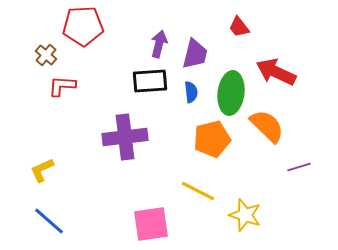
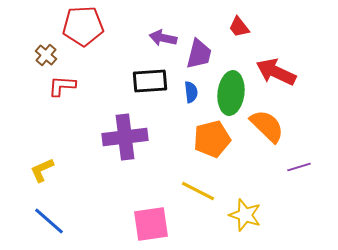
purple arrow: moved 4 px right, 6 px up; rotated 92 degrees counterclockwise
purple trapezoid: moved 4 px right
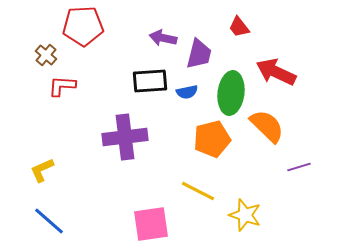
blue semicircle: moved 4 px left; rotated 85 degrees clockwise
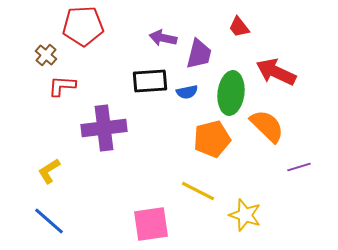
purple cross: moved 21 px left, 9 px up
yellow L-shape: moved 7 px right, 1 px down; rotated 8 degrees counterclockwise
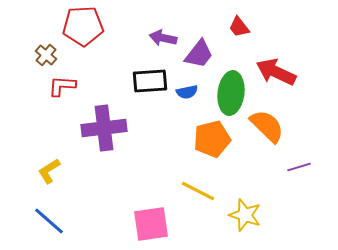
purple trapezoid: rotated 24 degrees clockwise
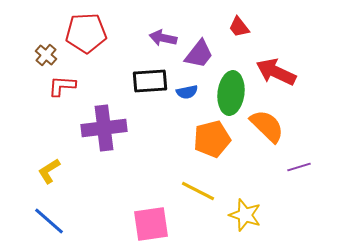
red pentagon: moved 3 px right, 7 px down
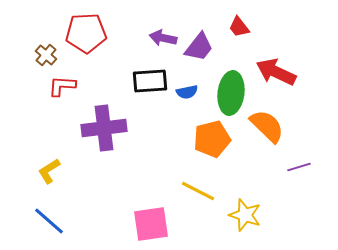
purple trapezoid: moved 7 px up
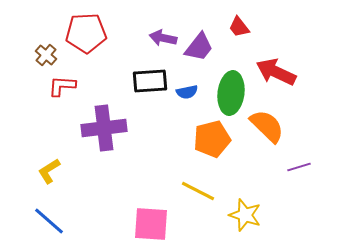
pink square: rotated 12 degrees clockwise
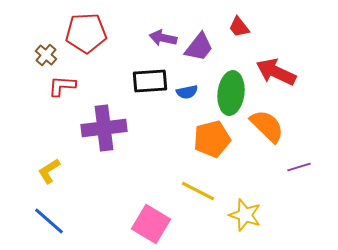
pink square: rotated 27 degrees clockwise
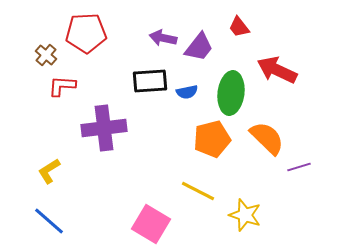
red arrow: moved 1 px right, 2 px up
orange semicircle: moved 12 px down
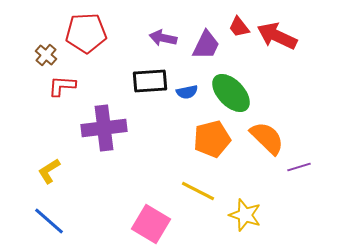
purple trapezoid: moved 7 px right, 2 px up; rotated 12 degrees counterclockwise
red arrow: moved 34 px up
green ellipse: rotated 51 degrees counterclockwise
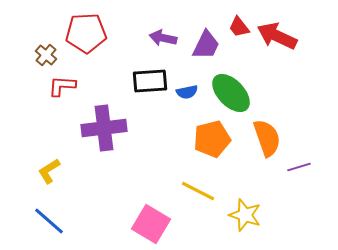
orange semicircle: rotated 27 degrees clockwise
